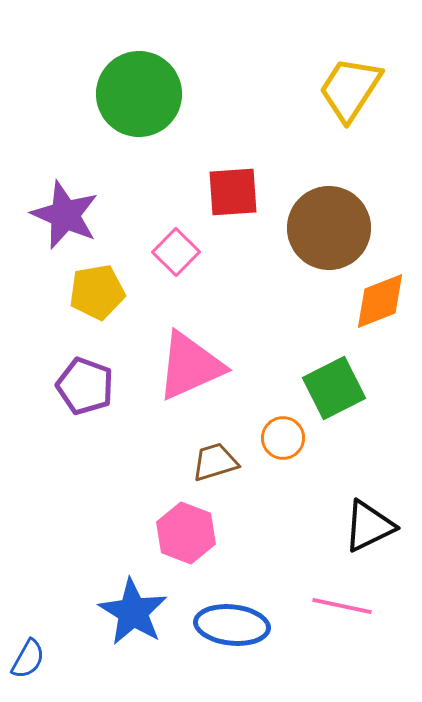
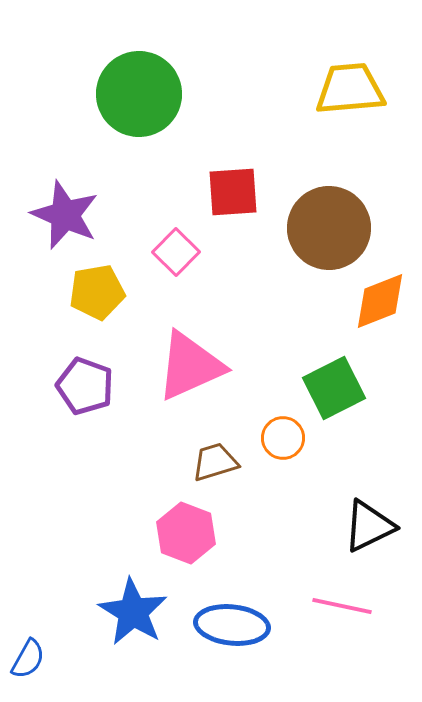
yellow trapezoid: rotated 52 degrees clockwise
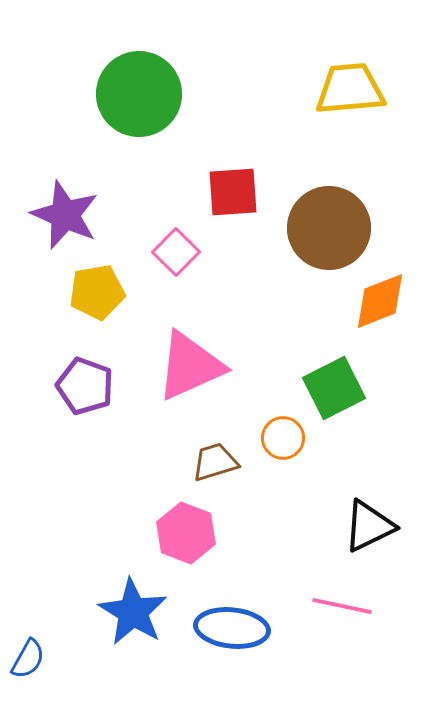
blue ellipse: moved 3 px down
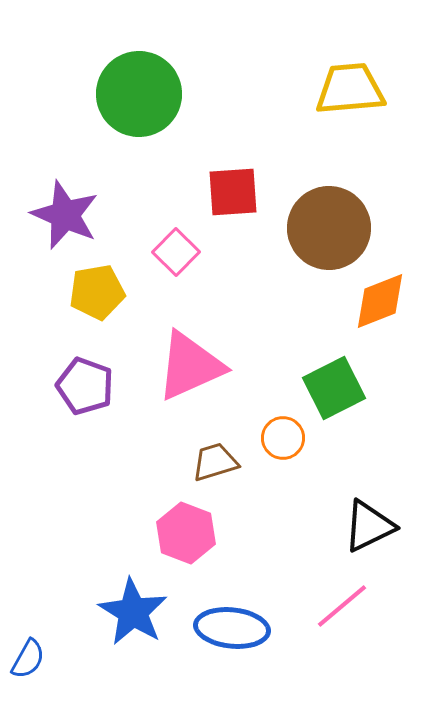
pink line: rotated 52 degrees counterclockwise
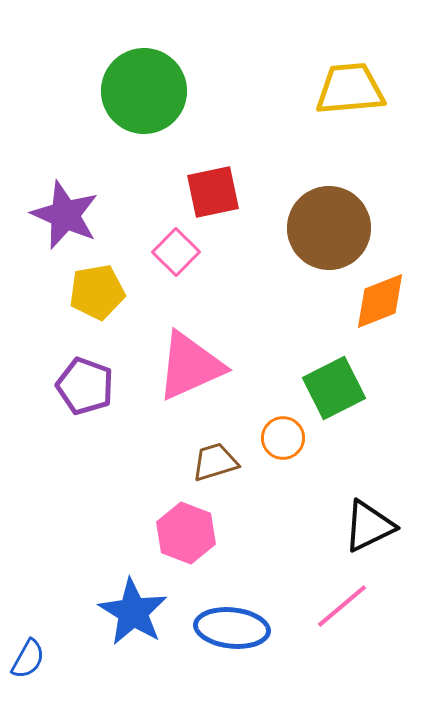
green circle: moved 5 px right, 3 px up
red square: moved 20 px left; rotated 8 degrees counterclockwise
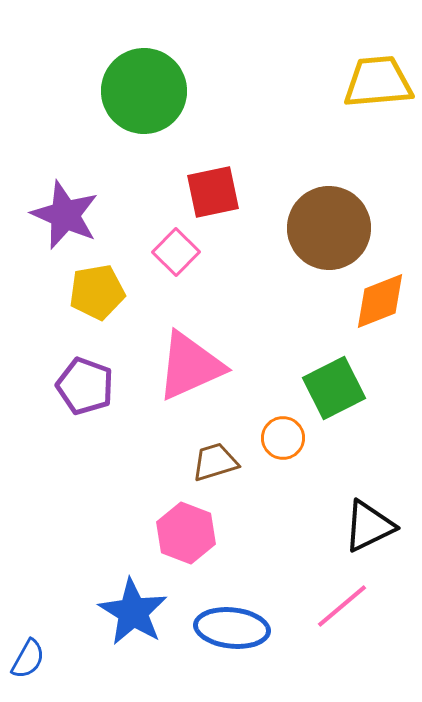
yellow trapezoid: moved 28 px right, 7 px up
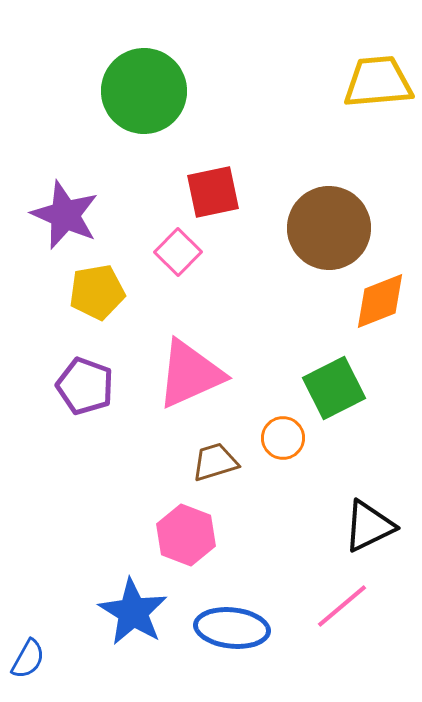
pink square: moved 2 px right
pink triangle: moved 8 px down
pink hexagon: moved 2 px down
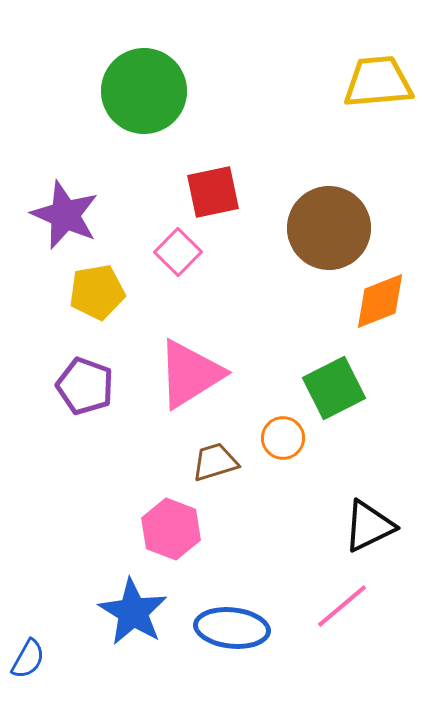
pink triangle: rotated 8 degrees counterclockwise
pink hexagon: moved 15 px left, 6 px up
